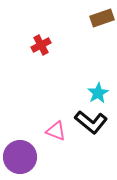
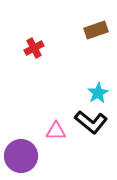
brown rectangle: moved 6 px left, 12 px down
red cross: moved 7 px left, 3 px down
pink triangle: rotated 20 degrees counterclockwise
purple circle: moved 1 px right, 1 px up
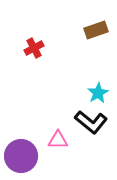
pink triangle: moved 2 px right, 9 px down
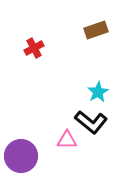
cyan star: moved 1 px up
pink triangle: moved 9 px right
